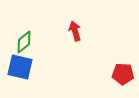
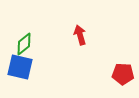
red arrow: moved 5 px right, 4 px down
green diamond: moved 2 px down
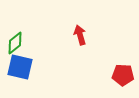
green diamond: moved 9 px left, 1 px up
red pentagon: moved 1 px down
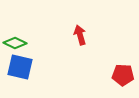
green diamond: rotated 65 degrees clockwise
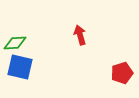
green diamond: rotated 30 degrees counterclockwise
red pentagon: moved 1 px left, 2 px up; rotated 20 degrees counterclockwise
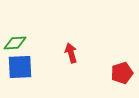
red arrow: moved 9 px left, 18 px down
blue square: rotated 16 degrees counterclockwise
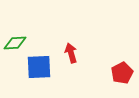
blue square: moved 19 px right
red pentagon: rotated 10 degrees counterclockwise
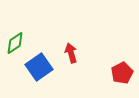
green diamond: rotated 30 degrees counterclockwise
blue square: rotated 32 degrees counterclockwise
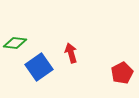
green diamond: rotated 40 degrees clockwise
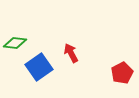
red arrow: rotated 12 degrees counterclockwise
